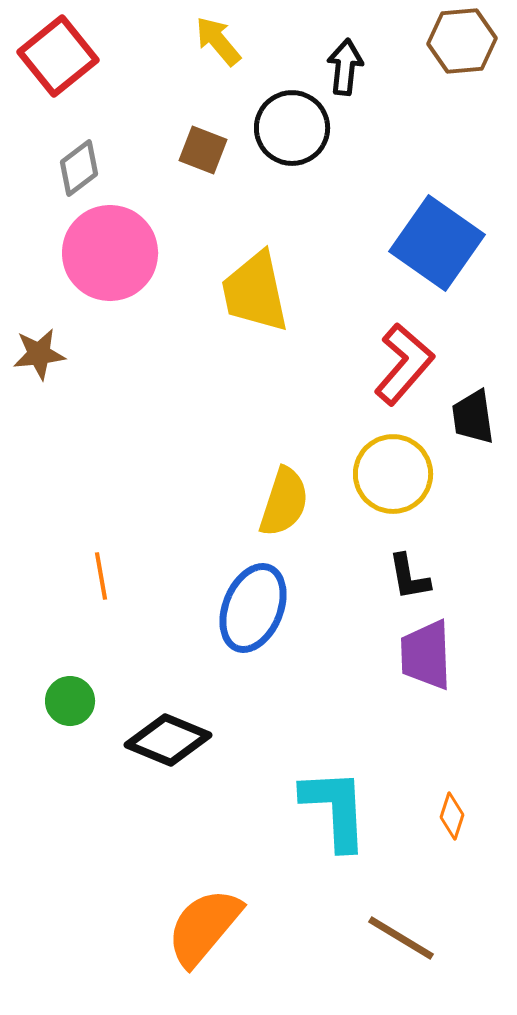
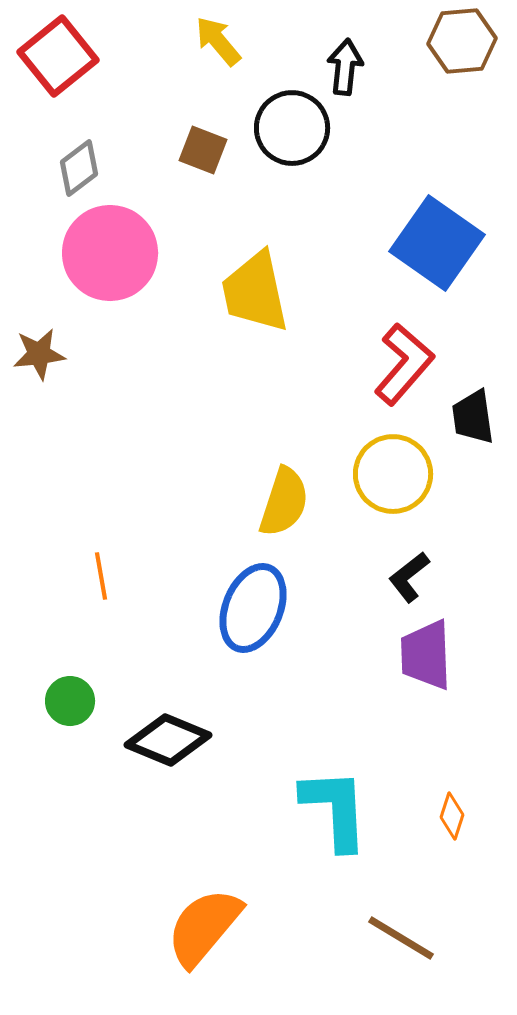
black L-shape: rotated 62 degrees clockwise
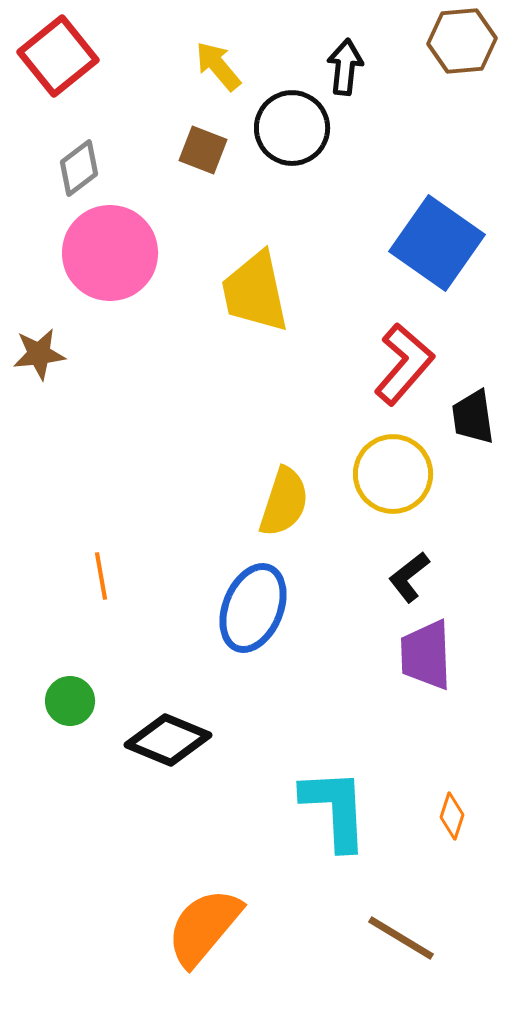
yellow arrow: moved 25 px down
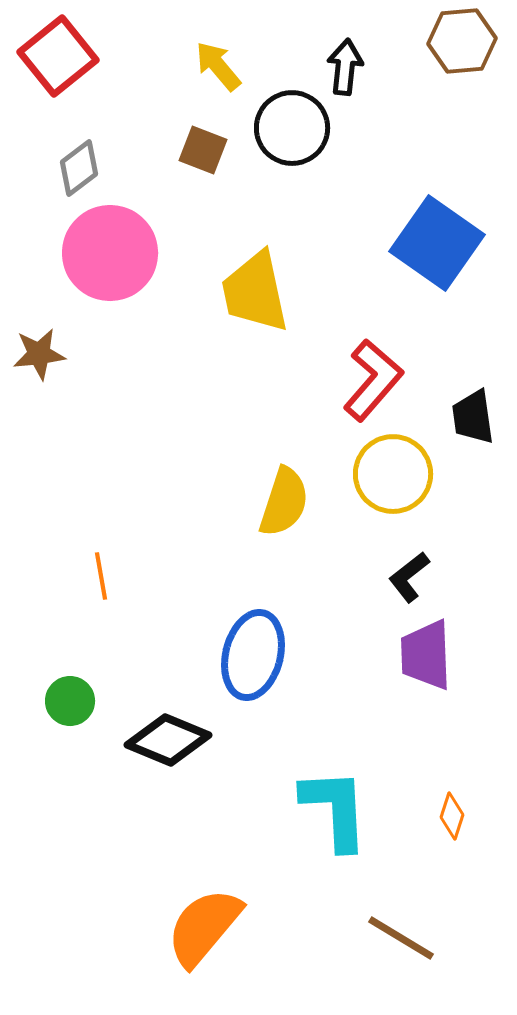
red L-shape: moved 31 px left, 16 px down
blue ellipse: moved 47 px down; rotated 8 degrees counterclockwise
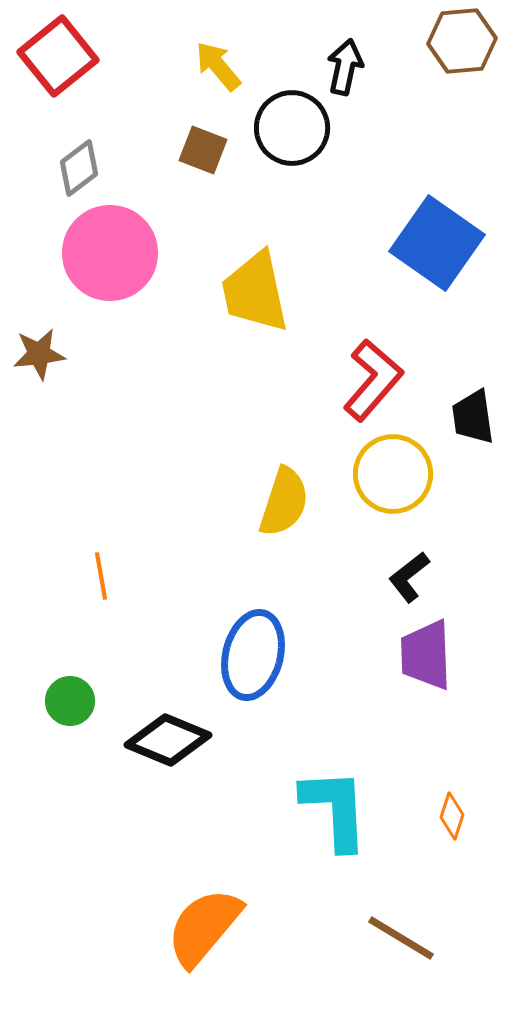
black arrow: rotated 6 degrees clockwise
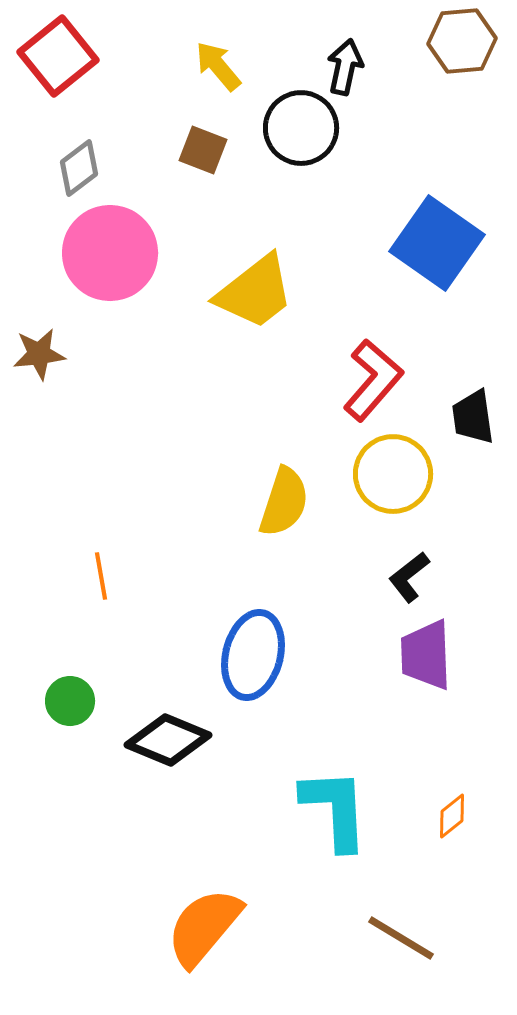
black circle: moved 9 px right
yellow trapezoid: rotated 116 degrees counterclockwise
orange diamond: rotated 33 degrees clockwise
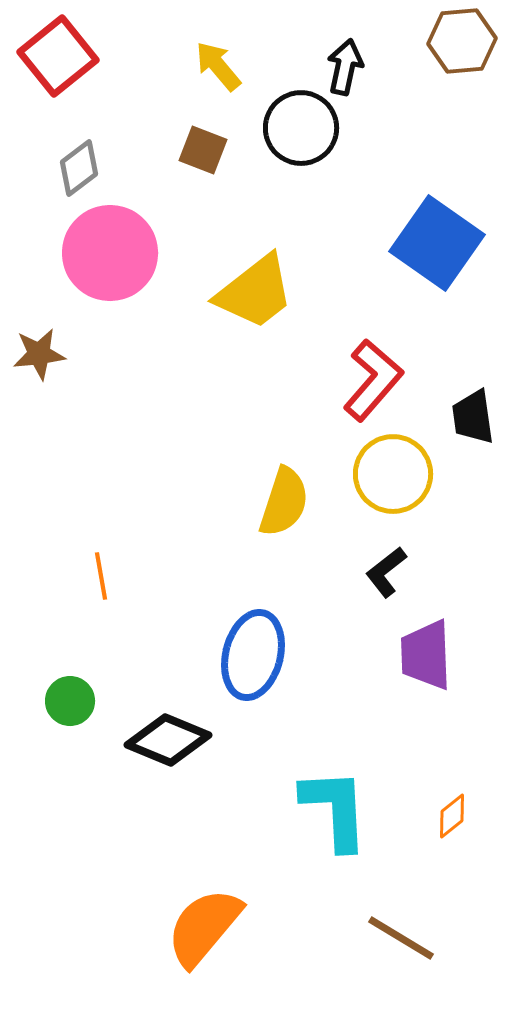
black L-shape: moved 23 px left, 5 px up
